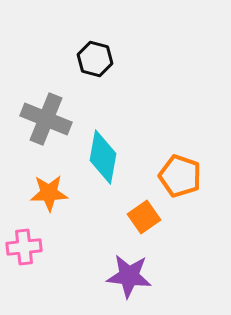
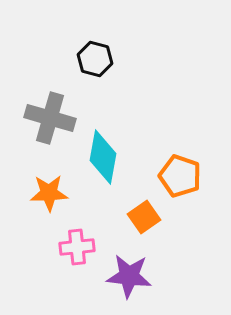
gray cross: moved 4 px right, 1 px up; rotated 6 degrees counterclockwise
pink cross: moved 53 px right
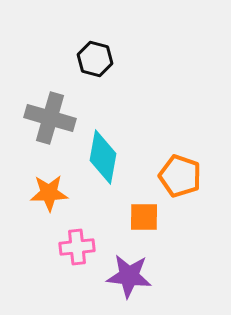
orange square: rotated 36 degrees clockwise
